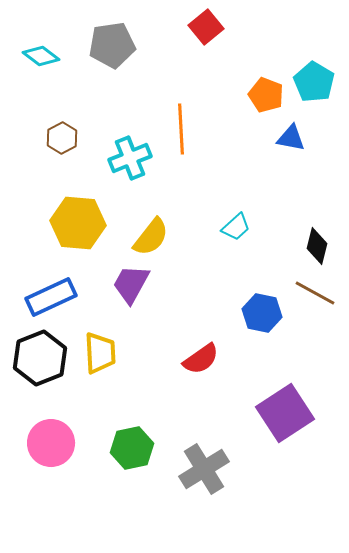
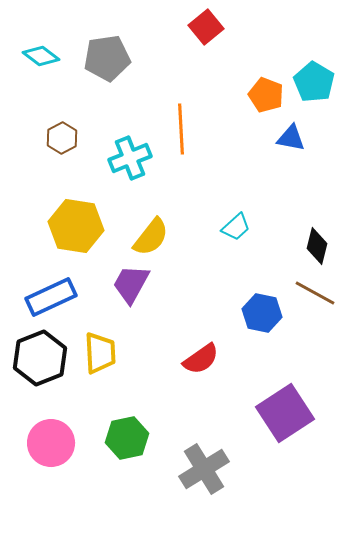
gray pentagon: moved 5 px left, 13 px down
yellow hexagon: moved 2 px left, 3 px down; rotated 4 degrees clockwise
green hexagon: moved 5 px left, 10 px up
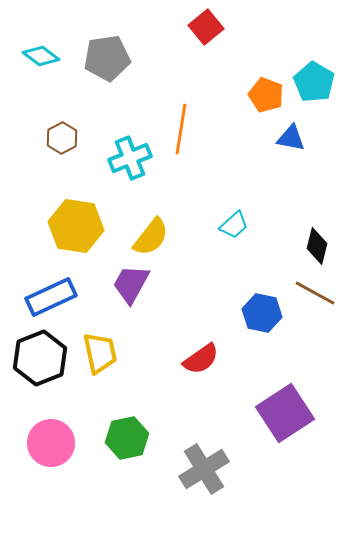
orange line: rotated 12 degrees clockwise
cyan trapezoid: moved 2 px left, 2 px up
yellow trapezoid: rotated 9 degrees counterclockwise
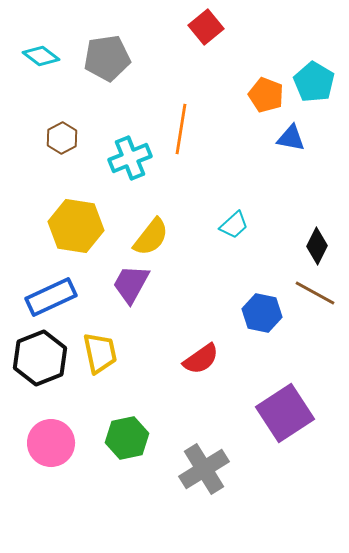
black diamond: rotated 12 degrees clockwise
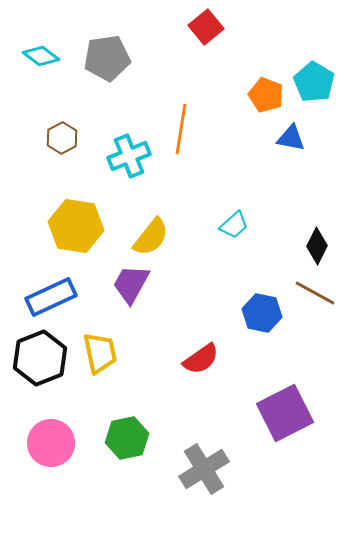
cyan cross: moved 1 px left, 2 px up
purple square: rotated 6 degrees clockwise
